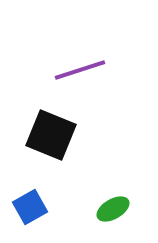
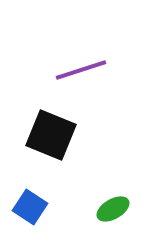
purple line: moved 1 px right
blue square: rotated 28 degrees counterclockwise
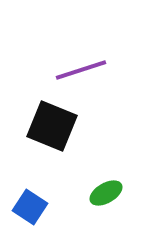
black square: moved 1 px right, 9 px up
green ellipse: moved 7 px left, 16 px up
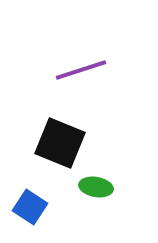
black square: moved 8 px right, 17 px down
green ellipse: moved 10 px left, 6 px up; rotated 40 degrees clockwise
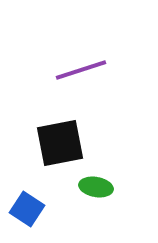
black square: rotated 33 degrees counterclockwise
blue square: moved 3 px left, 2 px down
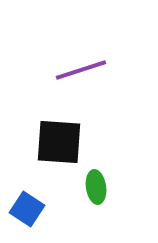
black square: moved 1 px left, 1 px up; rotated 15 degrees clockwise
green ellipse: rotated 72 degrees clockwise
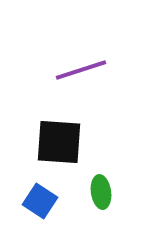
green ellipse: moved 5 px right, 5 px down
blue square: moved 13 px right, 8 px up
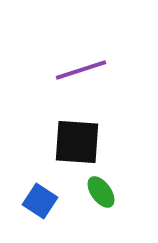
black square: moved 18 px right
green ellipse: rotated 28 degrees counterclockwise
